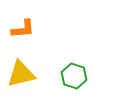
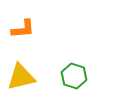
yellow triangle: moved 3 px down
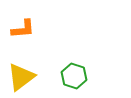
yellow triangle: rotated 24 degrees counterclockwise
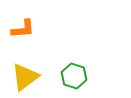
yellow triangle: moved 4 px right
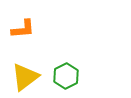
green hexagon: moved 8 px left; rotated 15 degrees clockwise
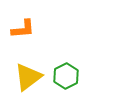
yellow triangle: moved 3 px right
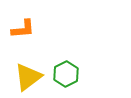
green hexagon: moved 2 px up
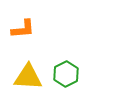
yellow triangle: rotated 40 degrees clockwise
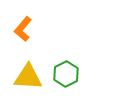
orange L-shape: rotated 135 degrees clockwise
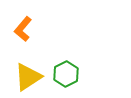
yellow triangle: rotated 36 degrees counterclockwise
